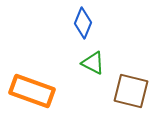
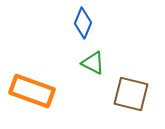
brown square: moved 3 px down
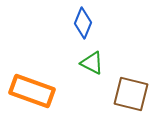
green triangle: moved 1 px left
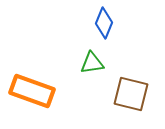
blue diamond: moved 21 px right
green triangle: rotated 35 degrees counterclockwise
